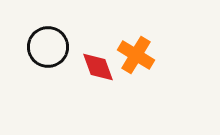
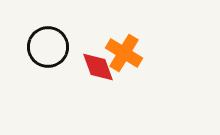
orange cross: moved 12 px left, 2 px up
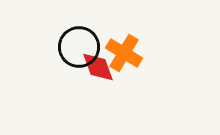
black circle: moved 31 px right
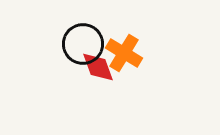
black circle: moved 4 px right, 3 px up
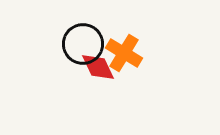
red diamond: rotated 6 degrees counterclockwise
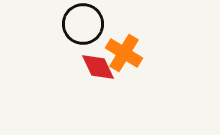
black circle: moved 20 px up
